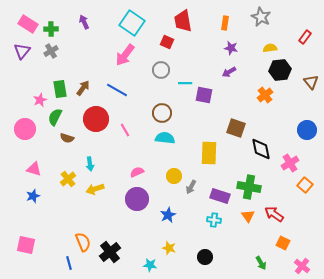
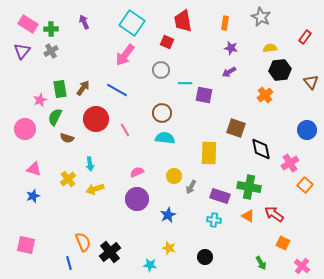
orange triangle at (248, 216): rotated 24 degrees counterclockwise
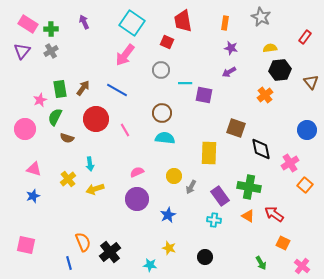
purple rectangle at (220, 196): rotated 36 degrees clockwise
